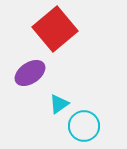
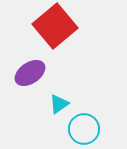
red square: moved 3 px up
cyan circle: moved 3 px down
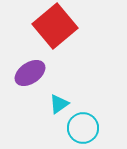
cyan circle: moved 1 px left, 1 px up
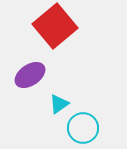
purple ellipse: moved 2 px down
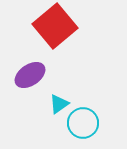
cyan circle: moved 5 px up
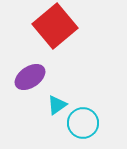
purple ellipse: moved 2 px down
cyan triangle: moved 2 px left, 1 px down
